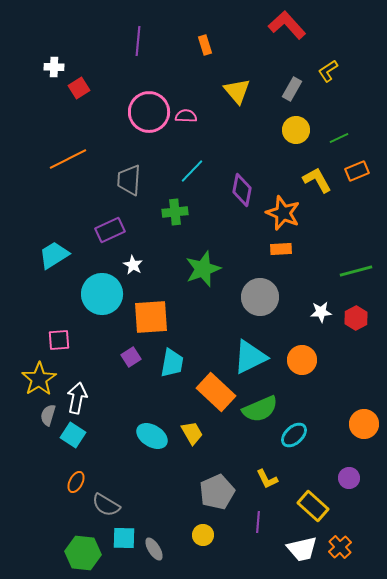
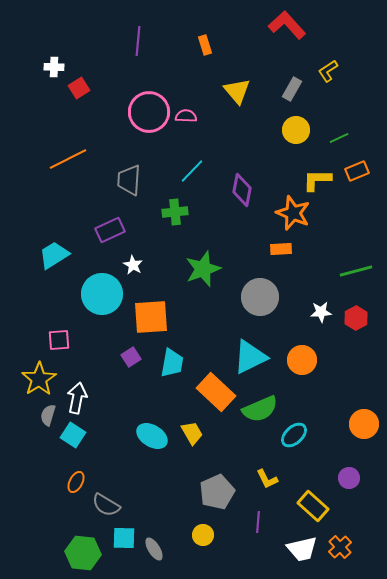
yellow L-shape at (317, 180): rotated 60 degrees counterclockwise
orange star at (283, 213): moved 10 px right
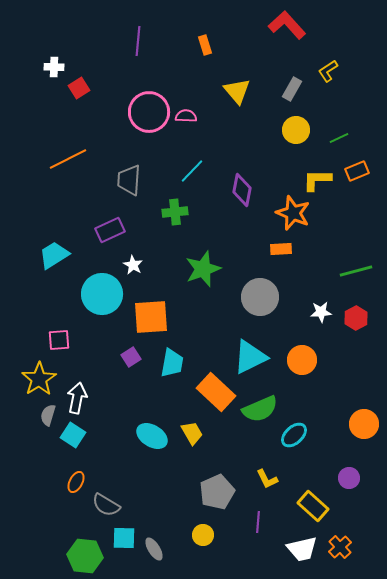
green hexagon at (83, 553): moved 2 px right, 3 px down
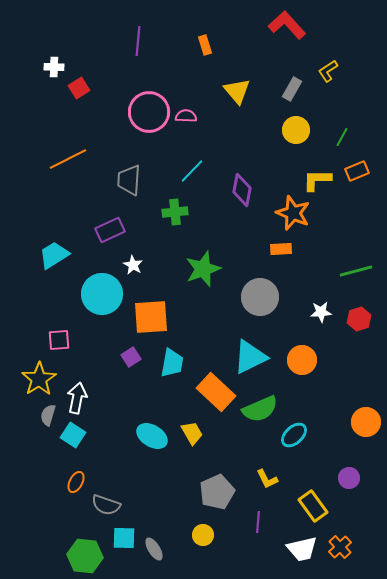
green line at (339, 138): moved 3 px right, 1 px up; rotated 36 degrees counterclockwise
red hexagon at (356, 318): moved 3 px right, 1 px down; rotated 10 degrees clockwise
orange circle at (364, 424): moved 2 px right, 2 px up
gray semicircle at (106, 505): rotated 12 degrees counterclockwise
yellow rectangle at (313, 506): rotated 12 degrees clockwise
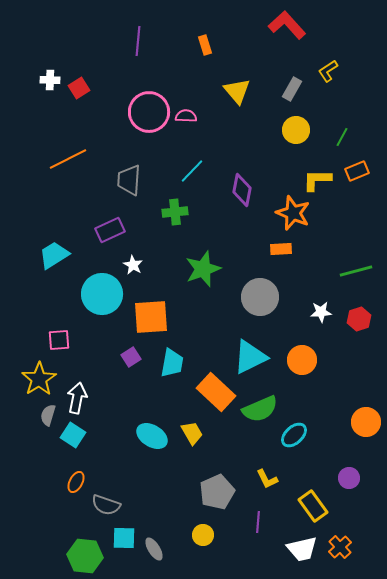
white cross at (54, 67): moved 4 px left, 13 px down
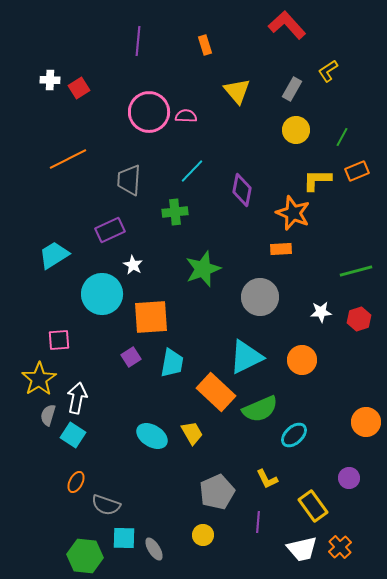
cyan triangle at (250, 357): moved 4 px left
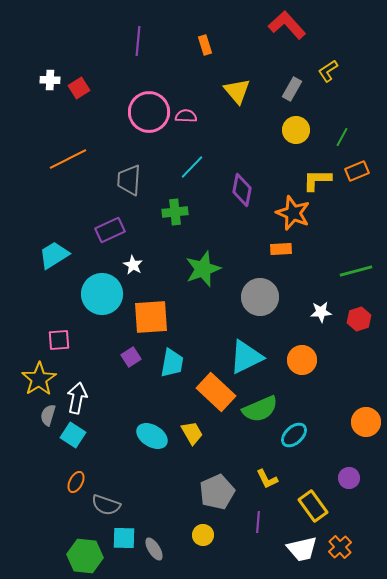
cyan line at (192, 171): moved 4 px up
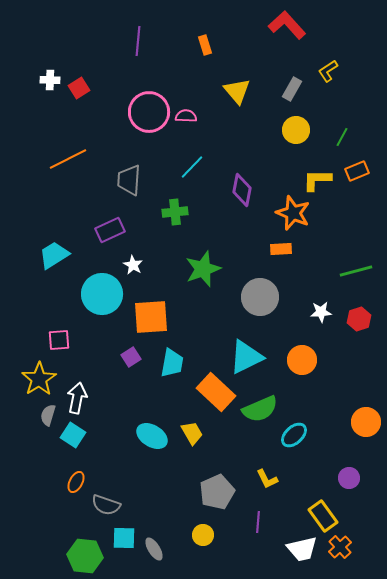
yellow rectangle at (313, 506): moved 10 px right, 10 px down
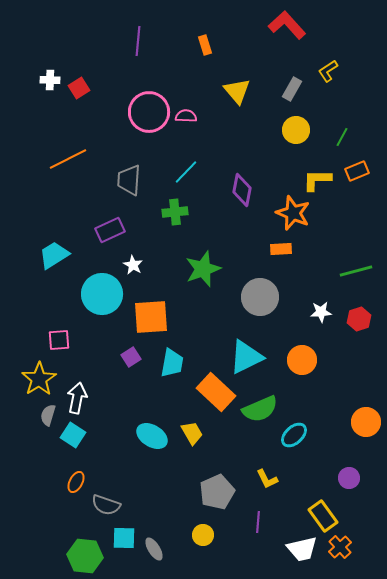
cyan line at (192, 167): moved 6 px left, 5 px down
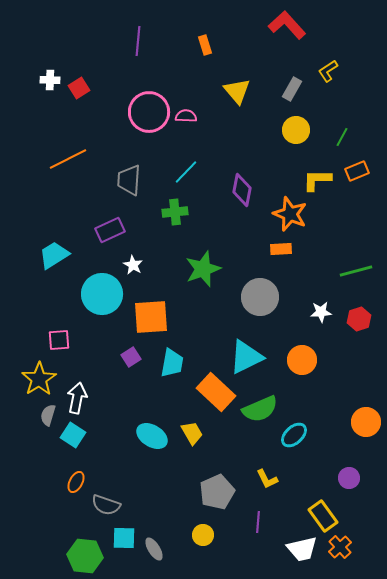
orange star at (293, 213): moved 3 px left, 1 px down
